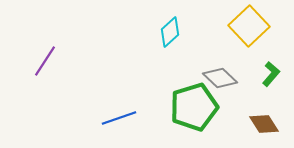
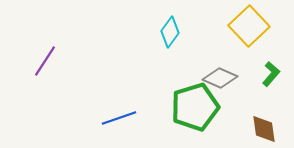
cyan diamond: rotated 12 degrees counterclockwise
gray diamond: rotated 20 degrees counterclockwise
green pentagon: moved 1 px right
brown diamond: moved 5 px down; rotated 24 degrees clockwise
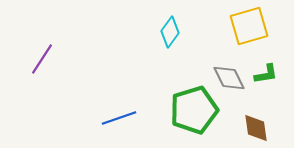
yellow square: rotated 27 degrees clockwise
purple line: moved 3 px left, 2 px up
green L-shape: moved 5 px left; rotated 40 degrees clockwise
gray diamond: moved 9 px right; rotated 40 degrees clockwise
green pentagon: moved 1 px left, 3 px down
brown diamond: moved 8 px left, 1 px up
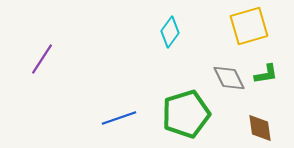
green pentagon: moved 8 px left, 4 px down
brown diamond: moved 4 px right
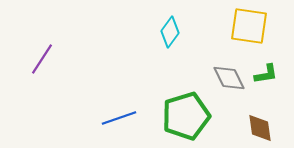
yellow square: rotated 24 degrees clockwise
green pentagon: moved 2 px down
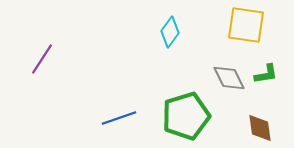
yellow square: moved 3 px left, 1 px up
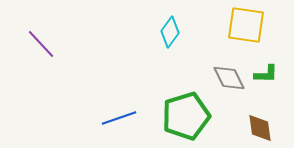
purple line: moved 1 px left, 15 px up; rotated 76 degrees counterclockwise
green L-shape: rotated 10 degrees clockwise
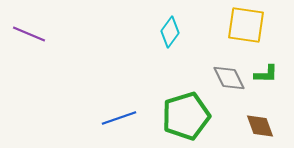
purple line: moved 12 px left, 10 px up; rotated 24 degrees counterclockwise
brown diamond: moved 2 px up; rotated 12 degrees counterclockwise
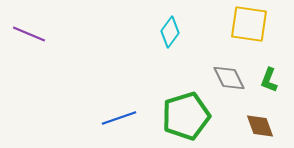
yellow square: moved 3 px right, 1 px up
green L-shape: moved 3 px right, 6 px down; rotated 110 degrees clockwise
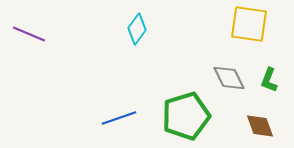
cyan diamond: moved 33 px left, 3 px up
